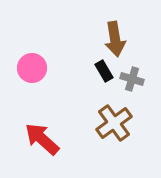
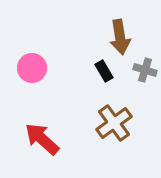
brown arrow: moved 5 px right, 2 px up
gray cross: moved 13 px right, 9 px up
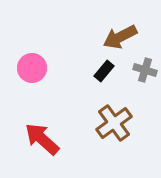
brown arrow: rotated 72 degrees clockwise
black rectangle: rotated 70 degrees clockwise
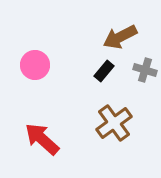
pink circle: moved 3 px right, 3 px up
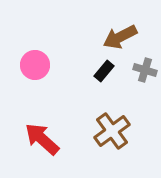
brown cross: moved 2 px left, 8 px down
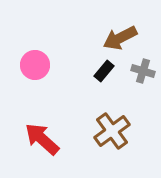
brown arrow: moved 1 px down
gray cross: moved 2 px left, 1 px down
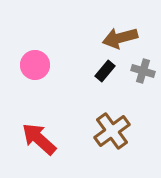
brown arrow: rotated 12 degrees clockwise
black rectangle: moved 1 px right
red arrow: moved 3 px left
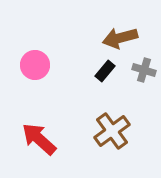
gray cross: moved 1 px right, 1 px up
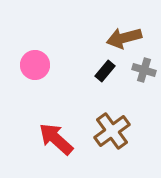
brown arrow: moved 4 px right
red arrow: moved 17 px right
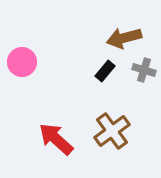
pink circle: moved 13 px left, 3 px up
